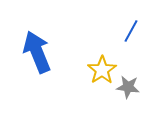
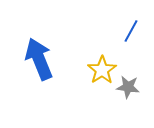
blue arrow: moved 2 px right, 7 px down
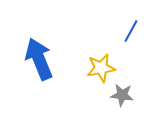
yellow star: moved 1 px left, 2 px up; rotated 24 degrees clockwise
gray star: moved 6 px left, 8 px down
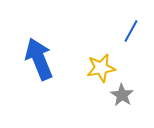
gray star: rotated 25 degrees clockwise
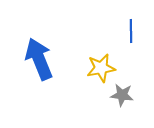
blue line: rotated 30 degrees counterclockwise
gray star: rotated 25 degrees counterclockwise
